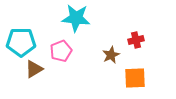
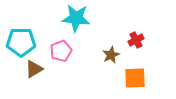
red cross: rotated 14 degrees counterclockwise
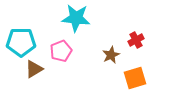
orange square: rotated 15 degrees counterclockwise
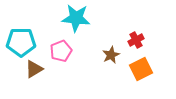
orange square: moved 6 px right, 9 px up; rotated 10 degrees counterclockwise
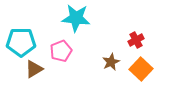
brown star: moved 7 px down
orange square: rotated 20 degrees counterclockwise
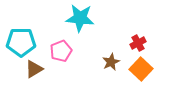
cyan star: moved 4 px right
red cross: moved 2 px right, 3 px down
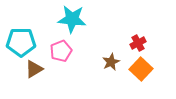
cyan star: moved 8 px left, 1 px down
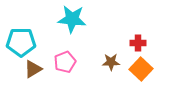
red cross: rotated 28 degrees clockwise
pink pentagon: moved 4 px right, 11 px down
brown star: rotated 24 degrees clockwise
brown triangle: moved 1 px left
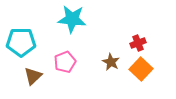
red cross: rotated 21 degrees counterclockwise
brown star: rotated 30 degrees clockwise
brown triangle: moved 7 px down; rotated 12 degrees counterclockwise
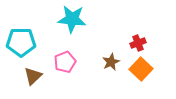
brown star: rotated 18 degrees clockwise
